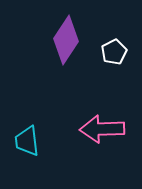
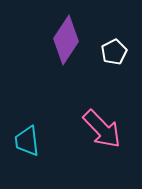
pink arrow: rotated 132 degrees counterclockwise
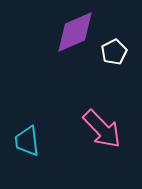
purple diamond: moved 9 px right, 8 px up; rotated 33 degrees clockwise
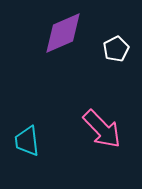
purple diamond: moved 12 px left, 1 px down
white pentagon: moved 2 px right, 3 px up
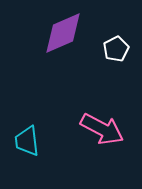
pink arrow: rotated 18 degrees counterclockwise
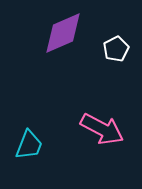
cyan trapezoid: moved 2 px right, 4 px down; rotated 152 degrees counterclockwise
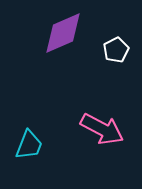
white pentagon: moved 1 px down
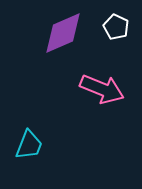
white pentagon: moved 23 px up; rotated 20 degrees counterclockwise
pink arrow: moved 40 px up; rotated 6 degrees counterclockwise
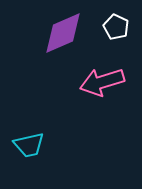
pink arrow: moved 7 px up; rotated 141 degrees clockwise
cyan trapezoid: rotated 56 degrees clockwise
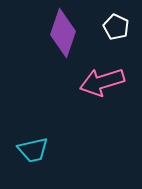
purple diamond: rotated 48 degrees counterclockwise
cyan trapezoid: moved 4 px right, 5 px down
